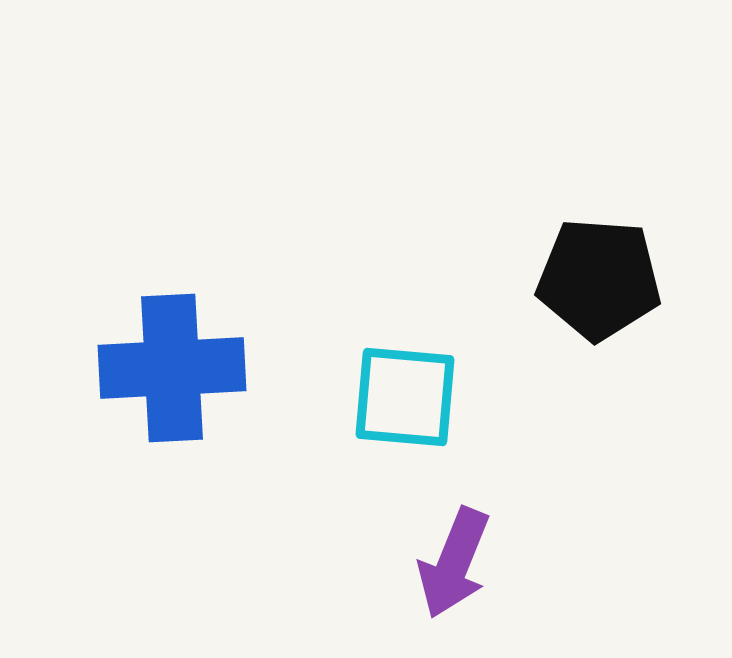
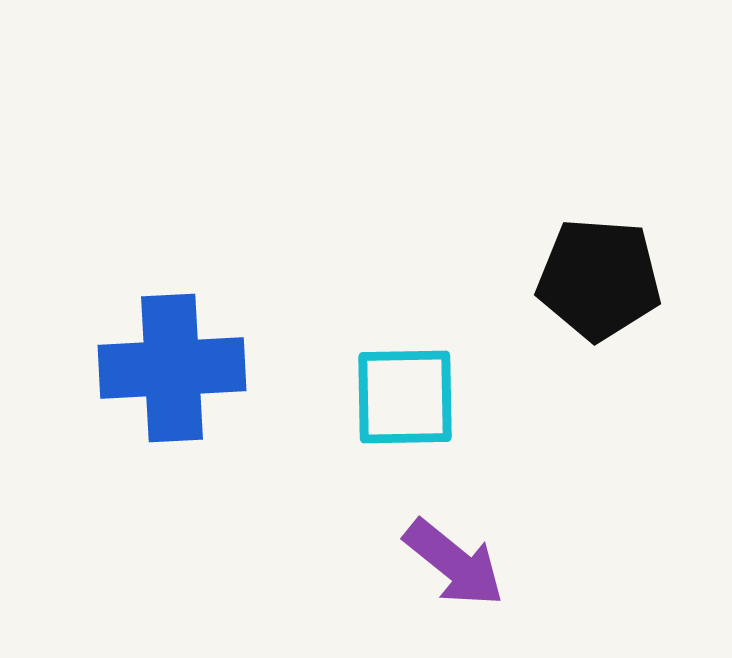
cyan square: rotated 6 degrees counterclockwise
purple arrow: rotated 73 degrees counterclockwise
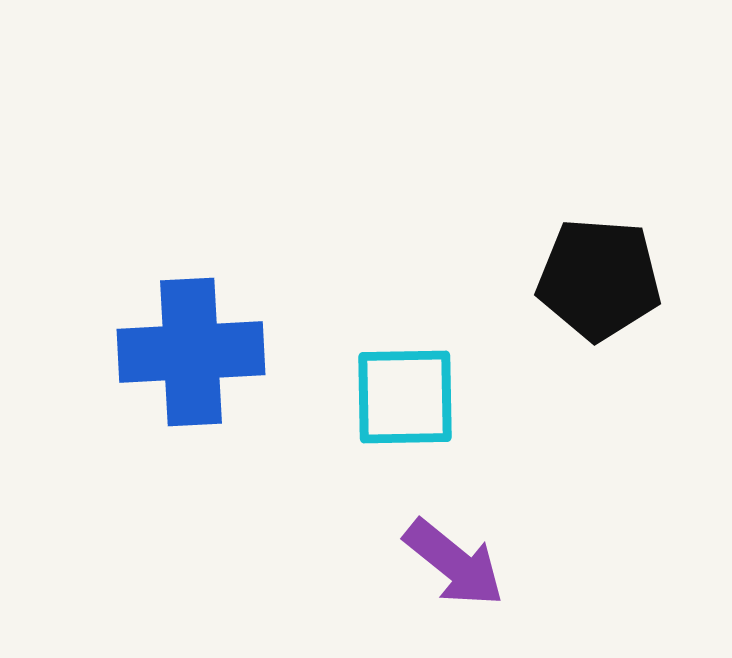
blue cross: moved 19 px right, 16 px up
